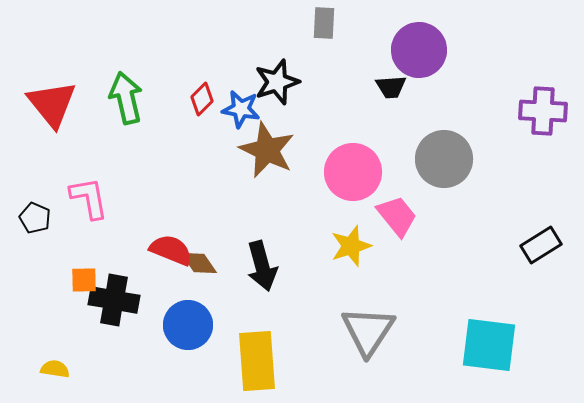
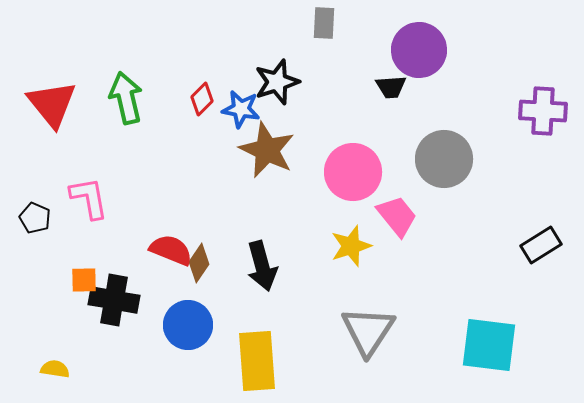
brown diamond: rotated 69 degrees clockwise
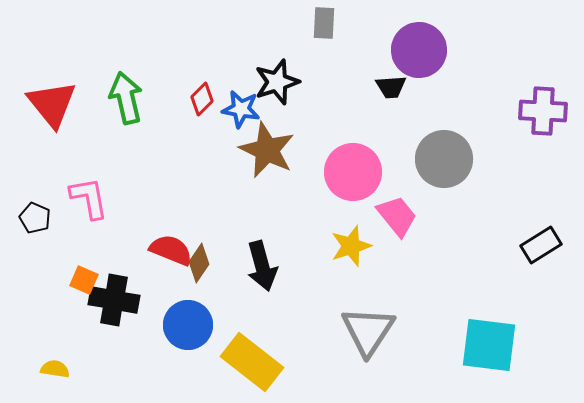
orange square: rotated 24 degrees clockwise
yellow rectangle: moved 5 px left, 1 px down; rotated 48 degrees counterclockwise
